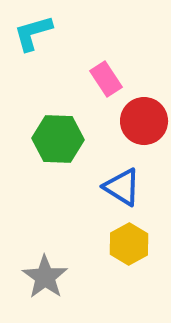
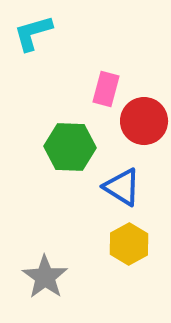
pink rectangle: moved 10 px down; rotated 48 degrees clockwise
green hexagon: moved 12 px right, 8 px down
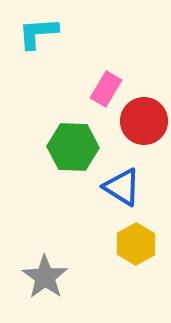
cyan L-shape: moved 5 px right; rotated 12 degrees clockwise
pink rectangle: rotated 16 degrees clockwise
green hexagon: moved 3 px right
yellow hexagon: moved 7 px right
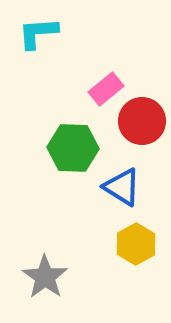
pink rectangle: rotated 20 degrees clockwise
red circle: moved 2 px left
green hexagon: moved 1 px down
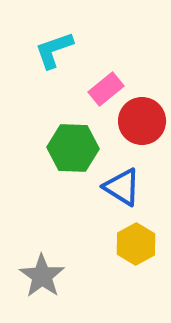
cyan L-shape: moved 16 px right, 17 px down; rotated 15 degrees counterclockwise
gray star: moved 3 px left, 1 px up
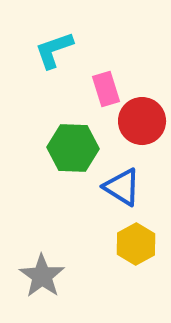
pink rectangle: rotated 68 degrees counterclockwise
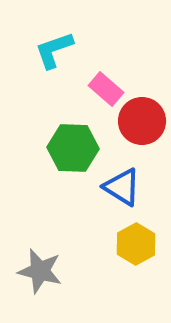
pink rectangle: rotated 32 degrees counterclockwise
gray star: moved 2 px left, 5 px up; rotated 21 degrees counterclockwise
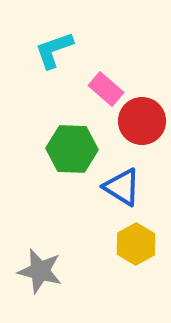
green hexagon: moved 1 px left, 1 px down
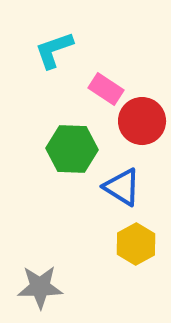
pink rectangle: rotated 8 degrees counterclockwise
gray star: moved 16 px down; rotated 15 degrees counterclockwise
